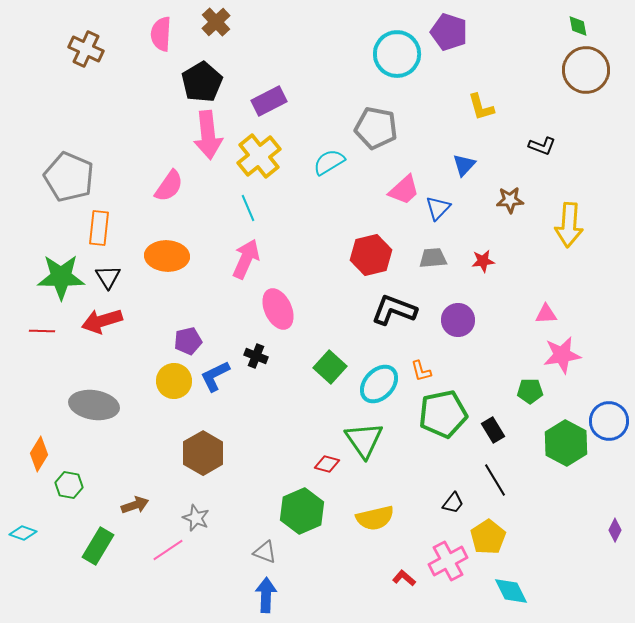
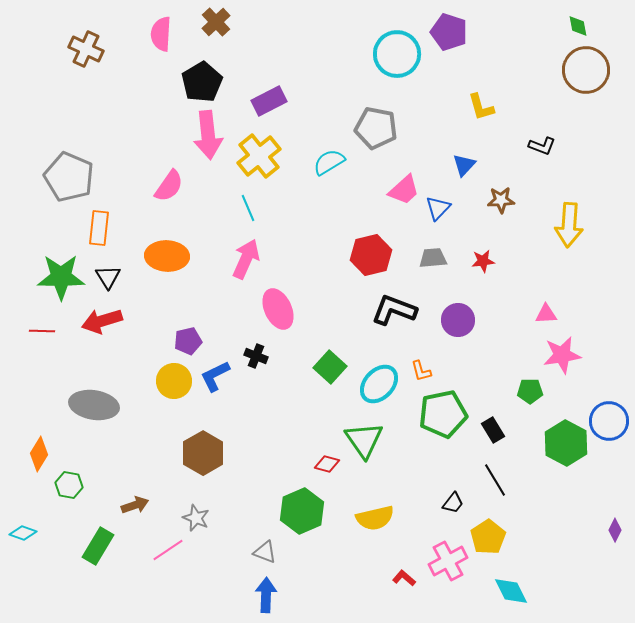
brown star at (510, 200): moved 9 px left
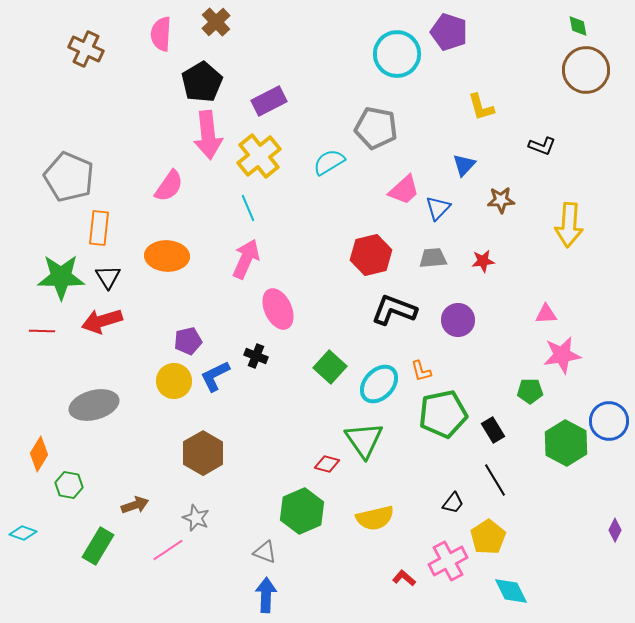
gray ellipse at (94, 405): rotated 24 degrees counterclockwise
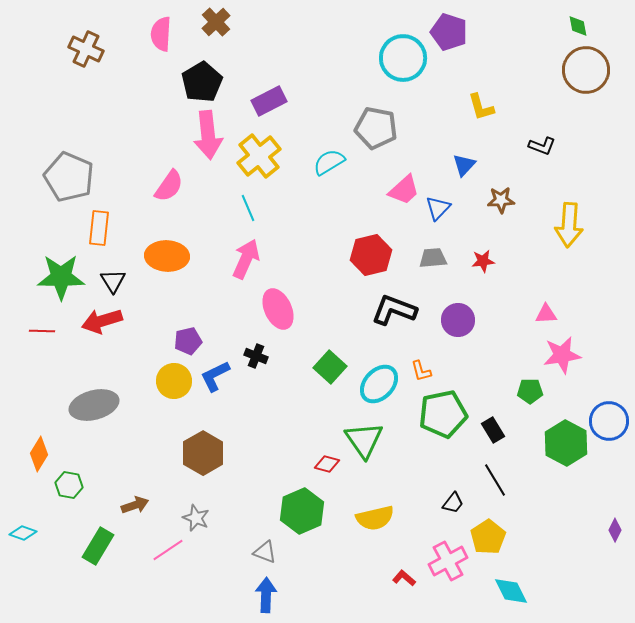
cyan circle at (397, 54): moved 6 px right, 4 px down
black triangle at (108, 277): moved 5 px right, 4 px down
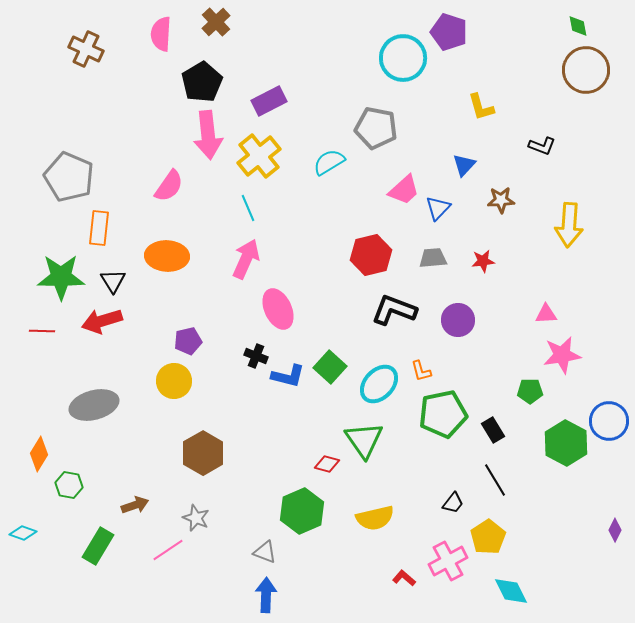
blue L-shape at (215, 376): moved 73 px right; rotated 140 degrees counterclockwise
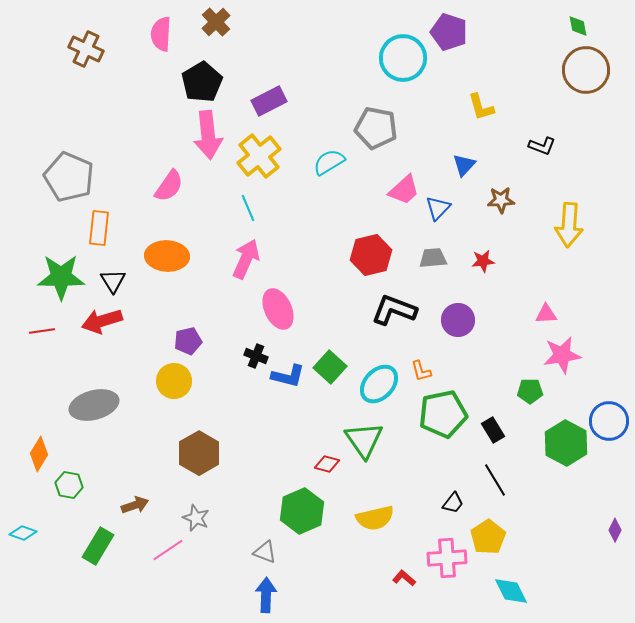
red line at (42, 331): rotated 10 degrees counterclockwise
brown hexagon at (203, 453): moved 4 px left
pink cross at (448, 561): moved 1 px left, 3 px up; rotated 24 degrees clockwise
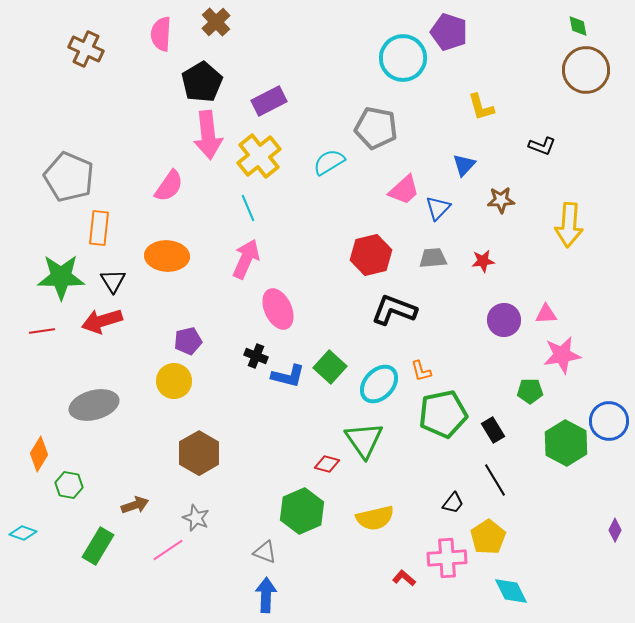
purple circle at (458, 320): moved 46 px right
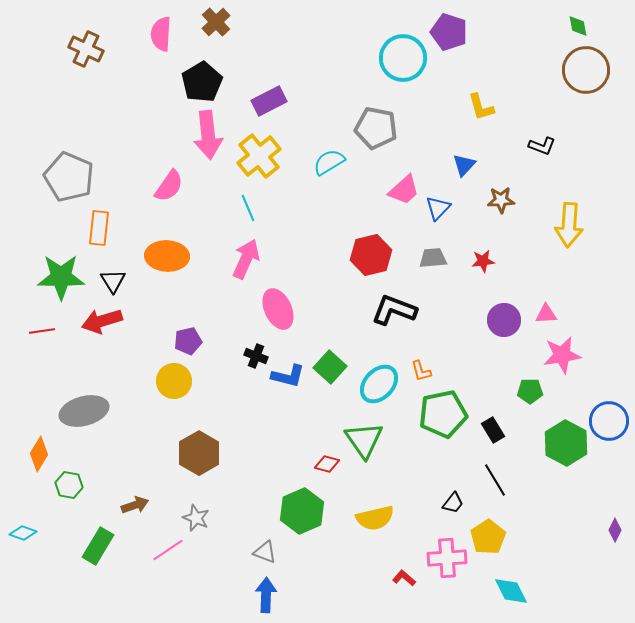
gray ellipse at (94, 405): moved 10 px left, 6 px down
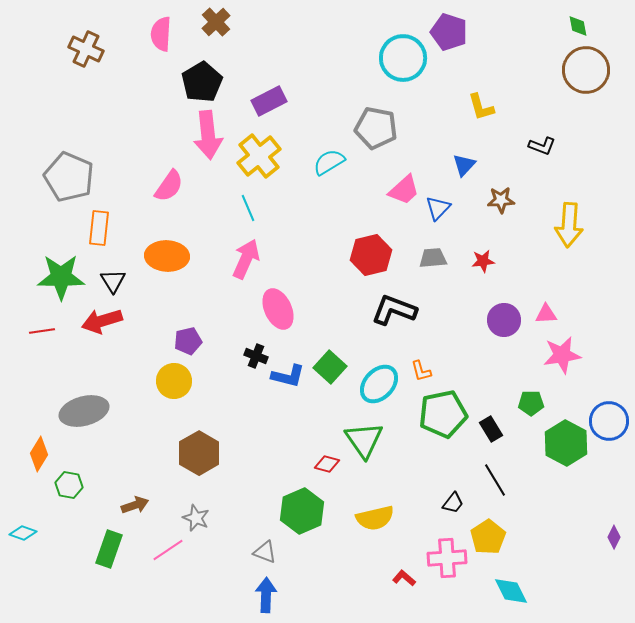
green pentagon at (530, 391): moved 1 px right, 12 px down
black rectangle at (493, 430): moved 2 px left, 1 px up
purple diamond at (615, 530): moved 1 px left, 7 px down
green rectangle at (98, 546): moved 11 px right, 3 px down; rotated 12 degrees counterclockwise
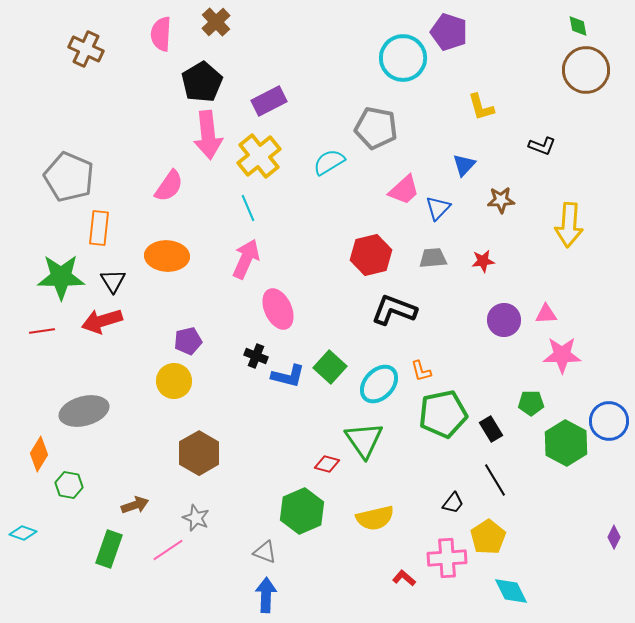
pink star at (562, 355): rotated 9 degrees clockwise
